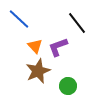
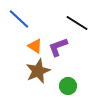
black line: rotated 20 degrees counterclockwise
orange triangle: rotated 14 degrees counterclockwise
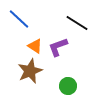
brown star: moved 8 px left
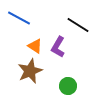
blue line: moved 1 px up; rotated 15 degrees counterclockwise
black line: moved 1 px right, 2 px down
purple L-shape: rotated 40 degrees counterclockwise
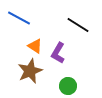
purple L-shape: moved 6 px down
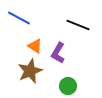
black line: rotated 10 degrees counterclockwise
